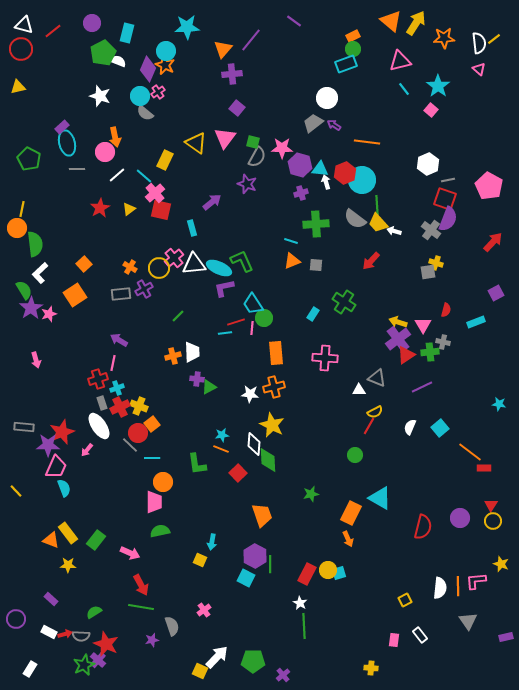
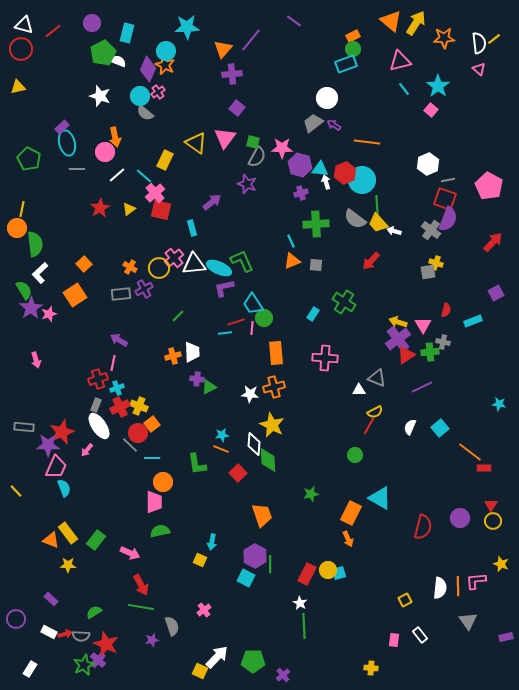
cyan line at (291, 241): rotated 48 degrees clockwise
cyan rectangle at (476, 322): moved 3 px left, 1 px up
gray rectangle at (102, 403): moved 6 px left, 2 px down; rotated 40 degrees clockwise
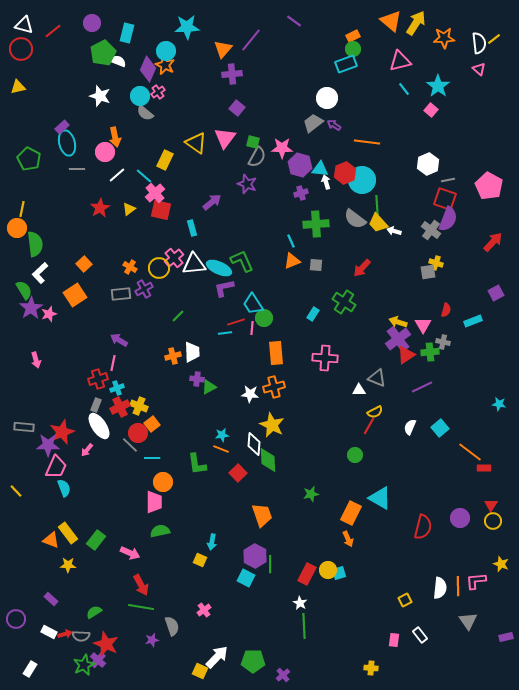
red arrow at (371, 261): moved 9 px left, 7 px down
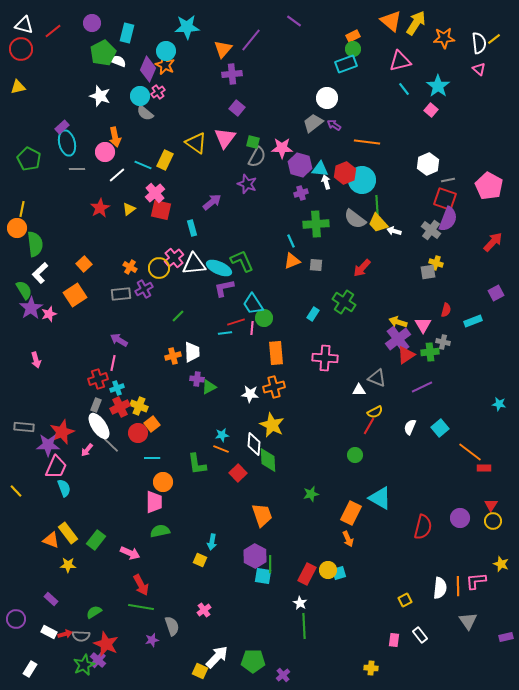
cyan line at (144, 176): moved 1 px left, 11 px up; rotated 18 degrees counterclockwise
gray line at (130, 445): moved 19 px left
cyan square at (246, 578): moved 17 px right, 2 px up; rotated 18 degrees counterclockwise
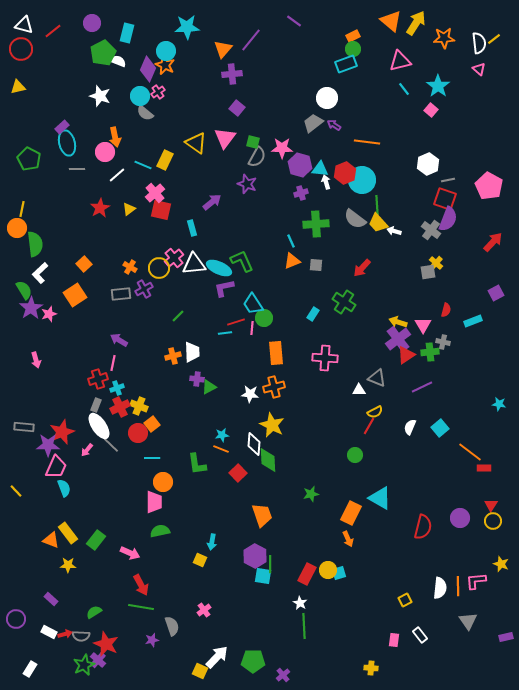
yellow cross at (436, 263): rotated 24 degrees clockwise
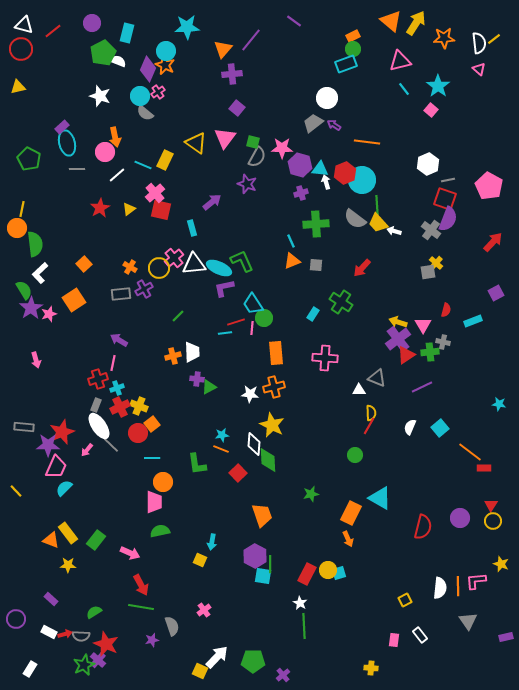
orange square at (75, 295): moved 1 px left, 5 px down
green cross at (344, 302): moved 3 px left
yellow semicircle at (375, 412): moved 4 px left, 1 px down; rotated 63 degrees counterclockwise
cyan semicircle at (64, 488): rotated 114 degrees counterclockwise
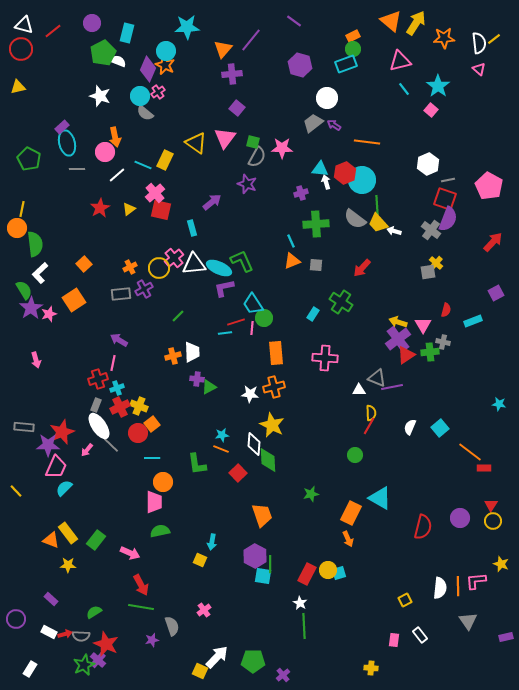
purple hexagon at (300, 165): moved 100 px up
orange cross at (130, 267): rotated 32 degrees clockwise
purple line at (422, 387): moved 30 px left; rotated 15 degrees clockwise
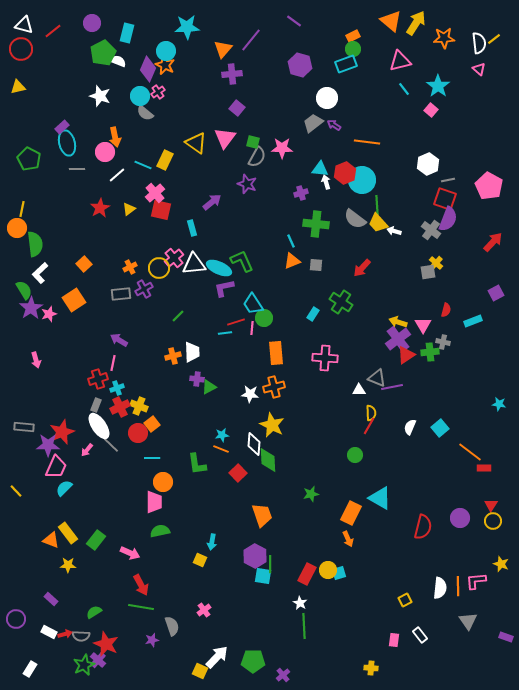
green cross at (316, 224): rotated 10 degrees clockwise
purple rectangle at (506, 637): rotated 32 degrees clockwise
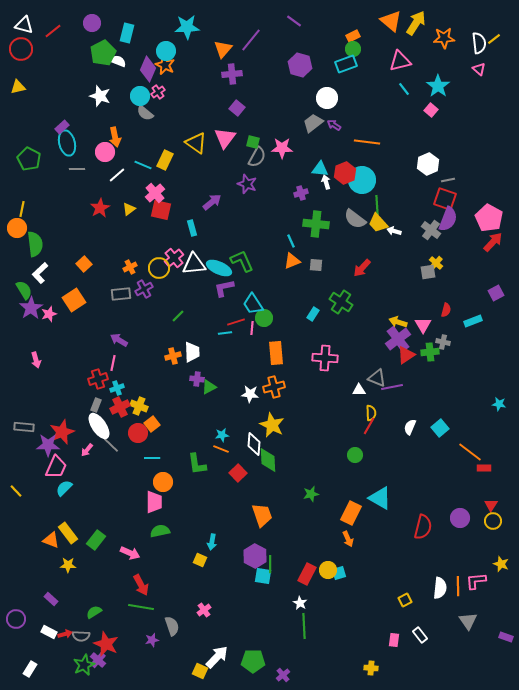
pink pentagon at (489, 186): moved 32 px down
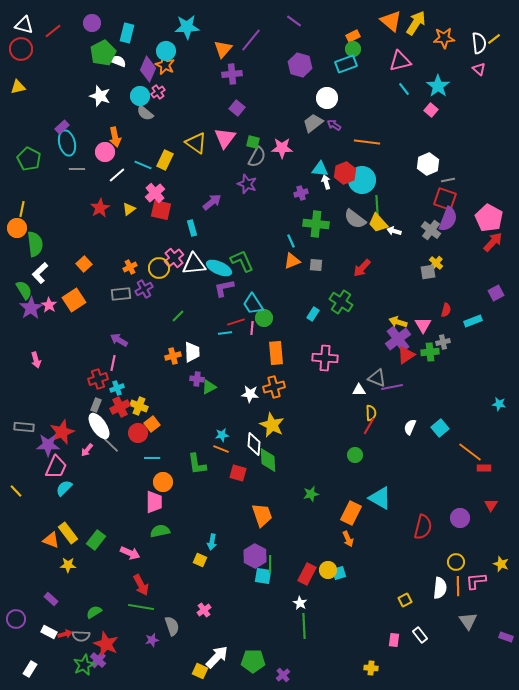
pink star at (49, 314): moved 9 px up; rotated 21 degrees counterclockwise
gray cross at (443, 342): rotated 24 degrees counterclockwise
red square at (238, 473): rotated 30 degrees counterclockwise
yellow circle at (493, 521): moved 37 px left, 41 px down
